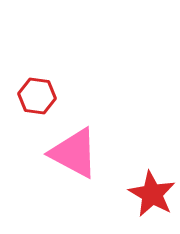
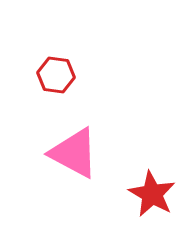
red hexagon: moved 19 px right, 21 px up
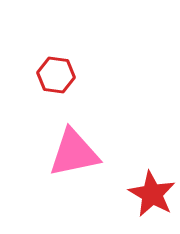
pink triangle: rotated 40 degrees counterclockwise
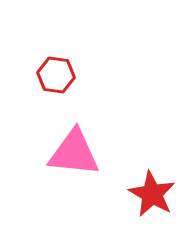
pink triangle: rotated 18 degrees clockwise
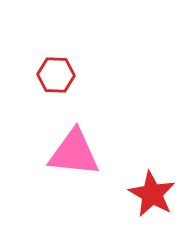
red hexagon: rotated 6 degrees counterclockwise
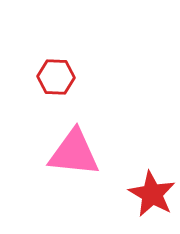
red hexagon: moved 2 px down
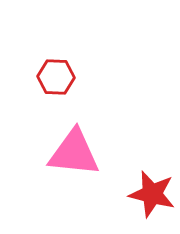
red star: rotated 15 degrees counterclockwise
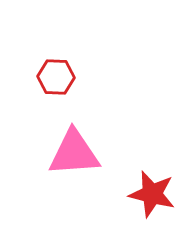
pink triangle: rotated 10 degrees counterclockwise
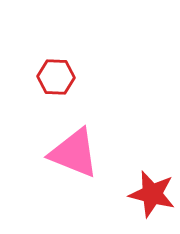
pink triangle: rotated 26 degrees clockwise
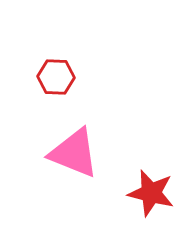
red star: moved 1 px left, 1 px up
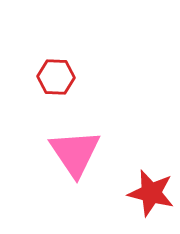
pink triangle: moved 1 px right; rotated 34 degrees clockwise
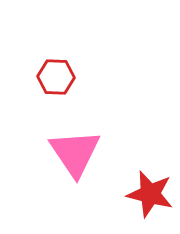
red star: moved 1 px left, 1 px down
